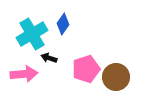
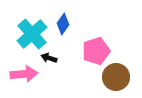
cyan cross: rotated 12 degrees counterclockwise
pink pentagon: moved 10 px right, 18 px up
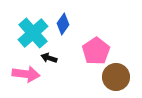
cyan cross: moved 1 px right, 1 px up
pink pentagon: rotated 16 degrees counterclockwise
pink arrow: moved 2 px right; rotated 12 degrees clockwise
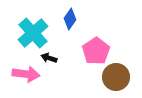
blue diamond: moved 7 px right, 5 px up
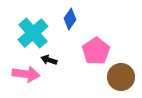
black arrow: moved 2 px down
brown circle: moved 5 px right
